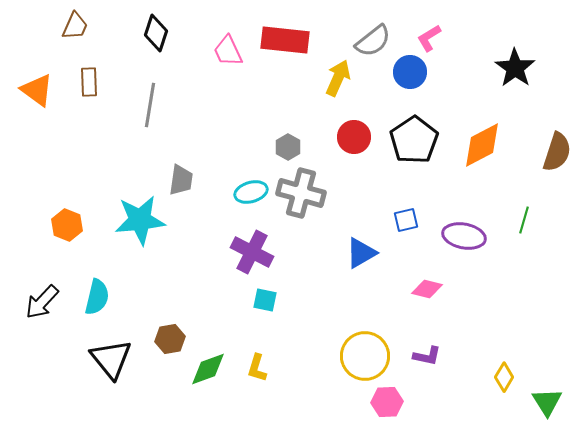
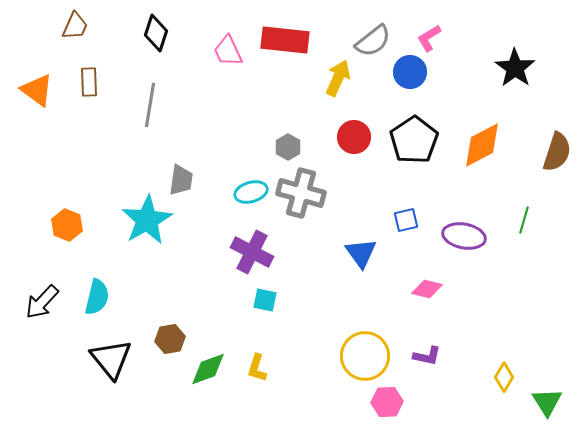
cyan star: moved 7 px right; rotated 24 degrees counterclockwise
blue triangle: rotated 36 degrees counterclockwise
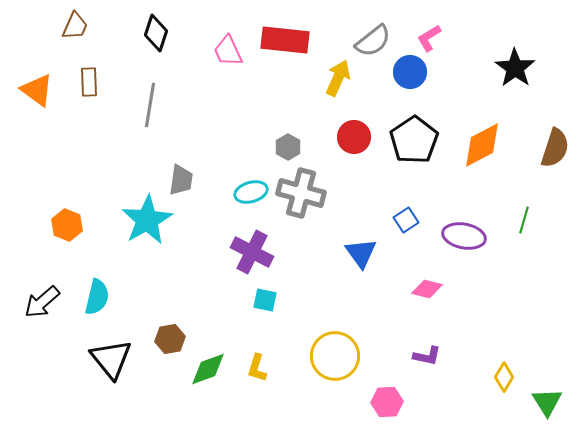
brown semicircle: moved 2 px left, 4 px up
blue square: rotated 20 degrees counterclockwise
black arrow: rotated 6 degrees clockwise
yellow circle: moved 30 px left
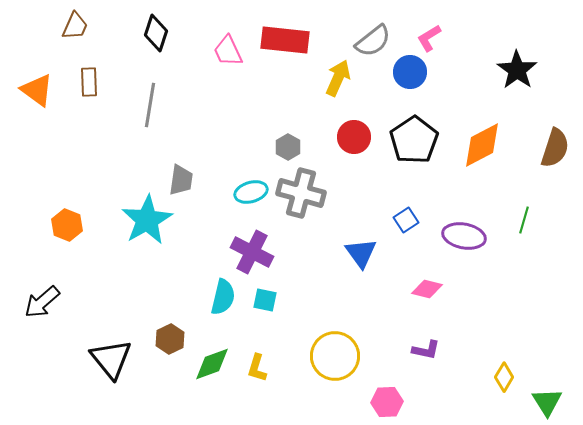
black star: moved 2 px right, 2 px down
cyan semicircle: moved 126 px right
brown hexagon: rotated 16 degrees counterclockwise
purple L-shape: moved 1 px left, 6 px up
green diamond: moved 4 px right, 5 px up
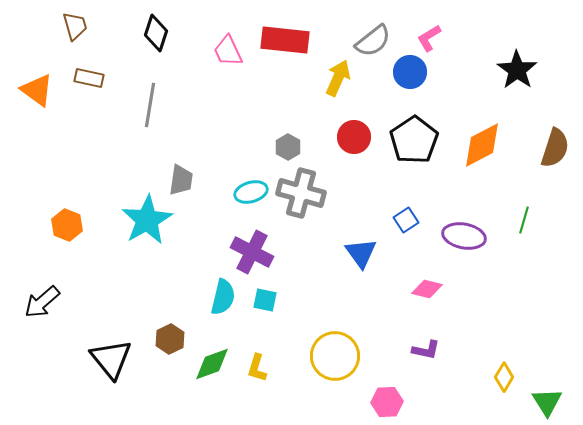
brown trapezoid: rotated 40 degrees counterclockwise
brown rectangle: moved 4 px up; rotated 76 degrees counterclockwise
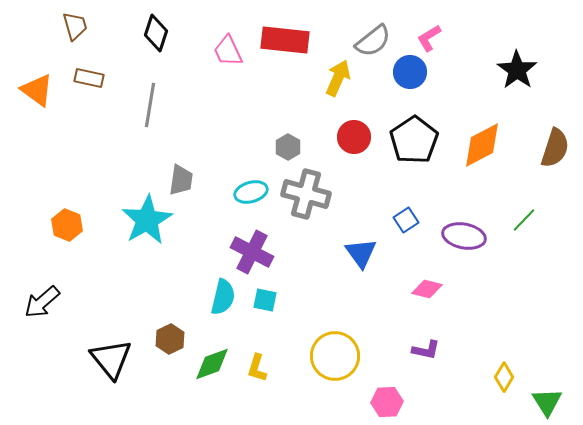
gray cross: moved 5 px right, 1 px down
green line: rotated 28 degrees clockwise
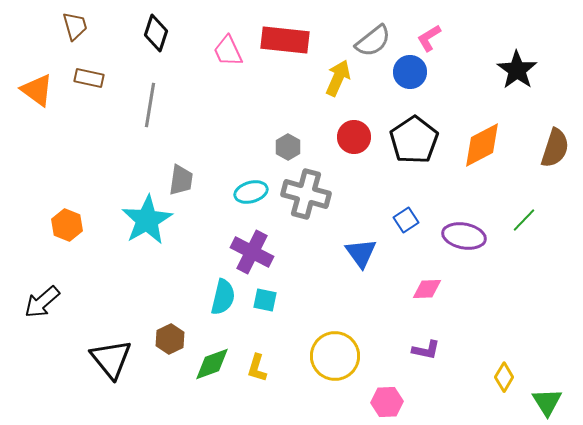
pink diamond: rotated 16 degrees counterclockwise
